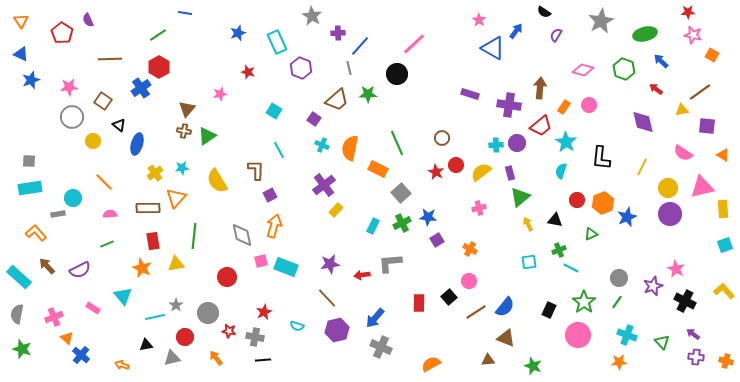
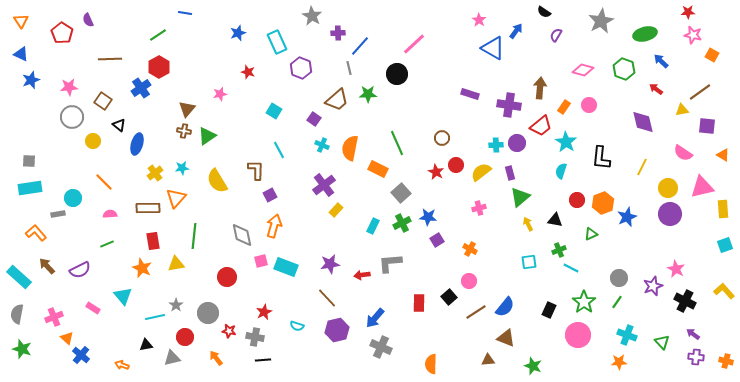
orange semicircle at (431, 364): rotated 60 degrees counterclockwise
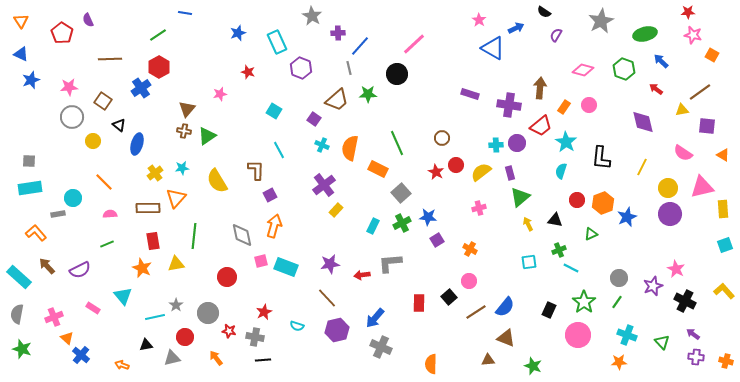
blue arrow at (516, 31): moved 3 px up; rotated 28 degrees clockwise
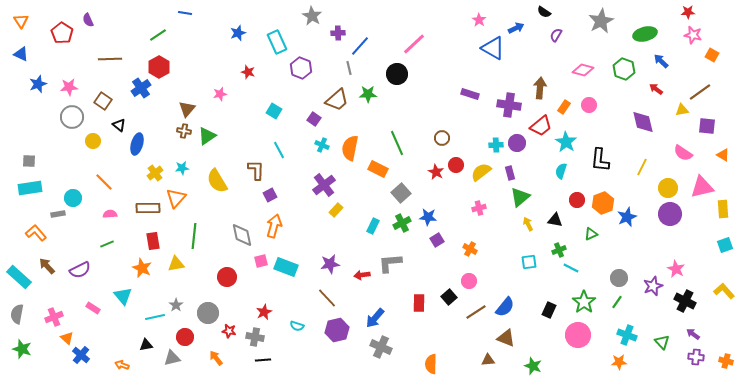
blue star at (31, 80): moved 7 px right, 4 px down
black L-shape at (601, 158): moved 1 px left, 2 px down
